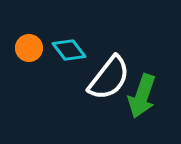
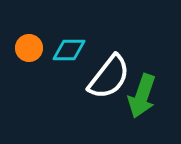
cyan diamond: rotated 52 degrees counterclockwise
white semicircle: moved 1 px up
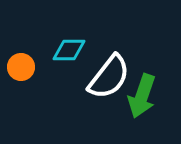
orange circle: moved 8 px left, 19 px down
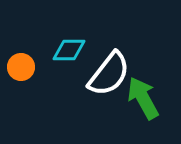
white semicircle: moved 3 px up
green arrow: moved 1 px right, 2 px down; rotated 132 degrees clockwise
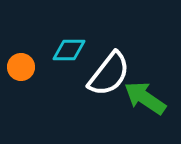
green arrow: moved 2 px right; rotated 27 degrees counterclockwise
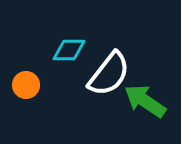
orange circle: moved 5 px right, 18 px down
green arrow: moved 3 px down
